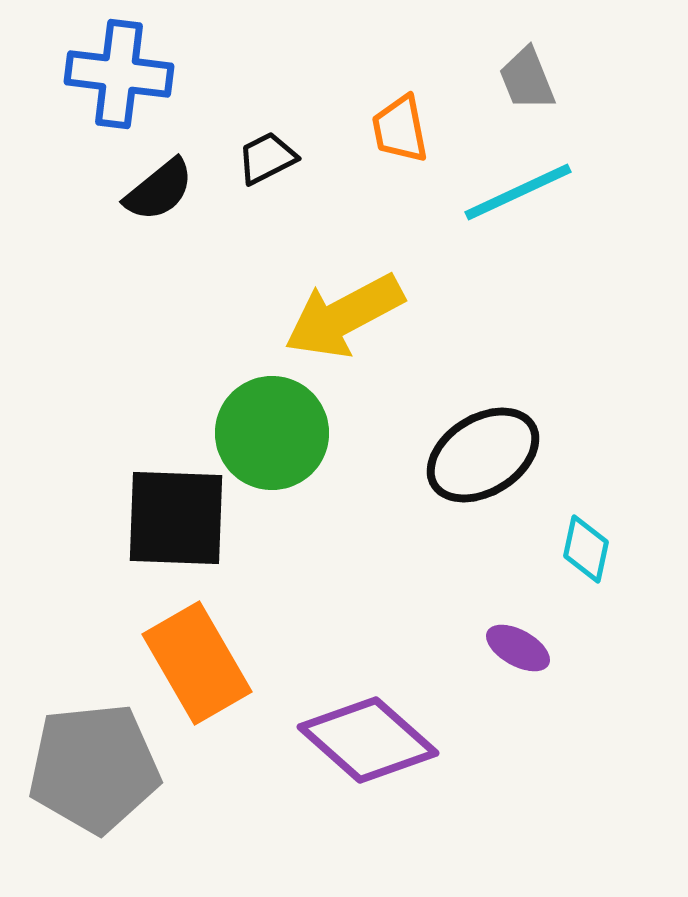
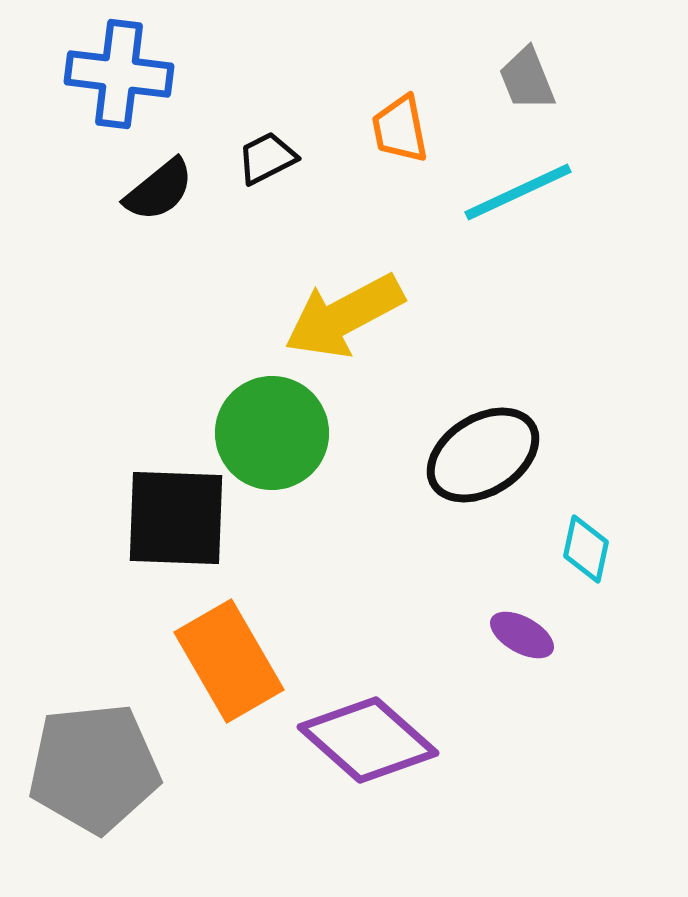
purple ellipse: moved 4 px right, 13 px up
orange rectangle: moved 32 px right, 2 px up
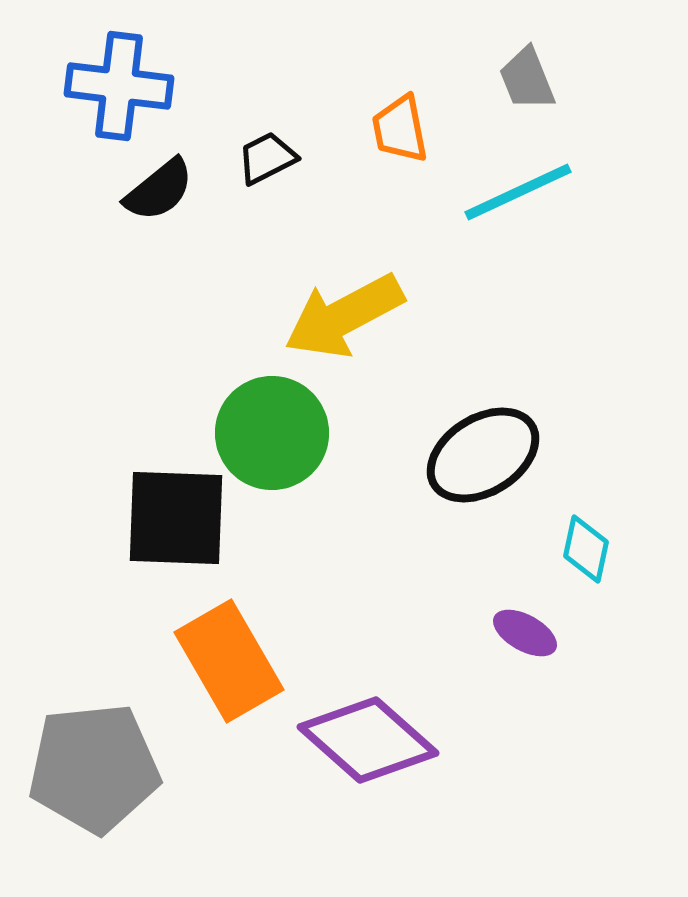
blue cross: moved 12 px down
purple ellipse: moved 3 px right, 2 px up
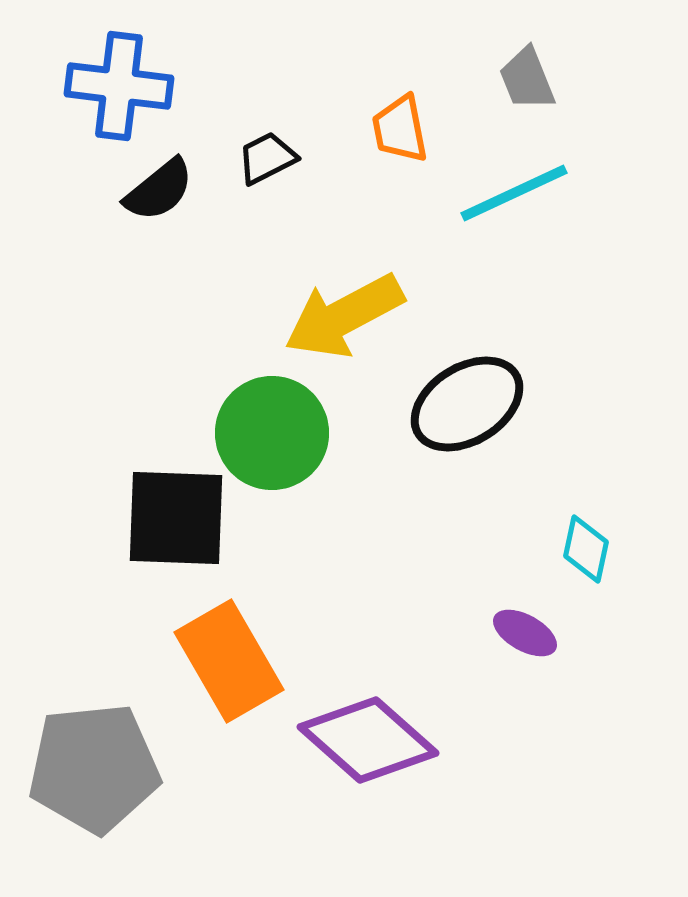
cyan line: moved 4 px left, 1 px down
black ellipse: moved 16 px left, 51 px up
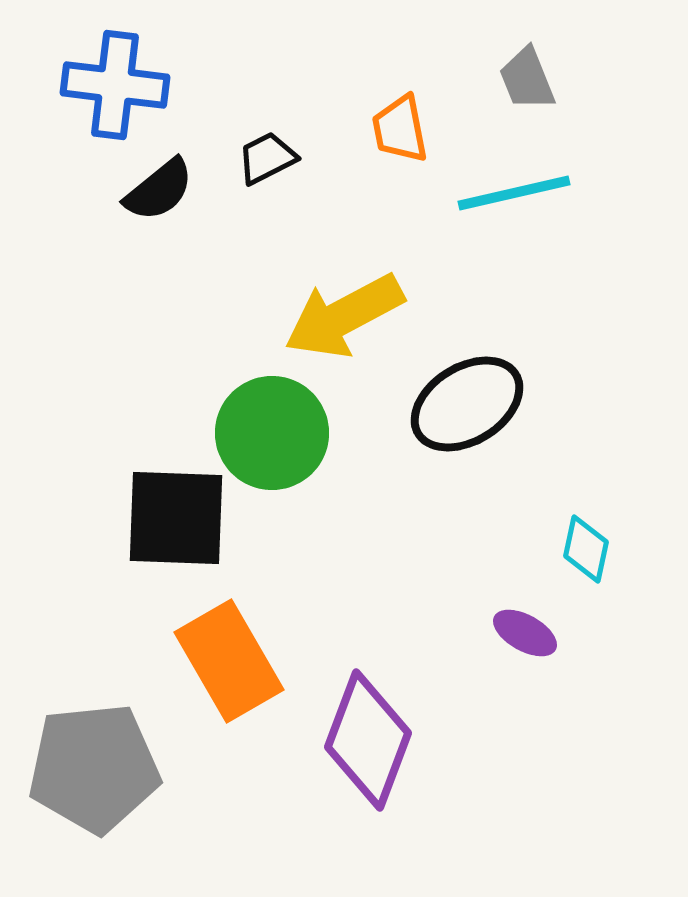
blue cross: moved 4 px left, 1 px up
cyan line: rotated 12 degrees clockwise
purple diamond: rotated 69 degrees clockwise
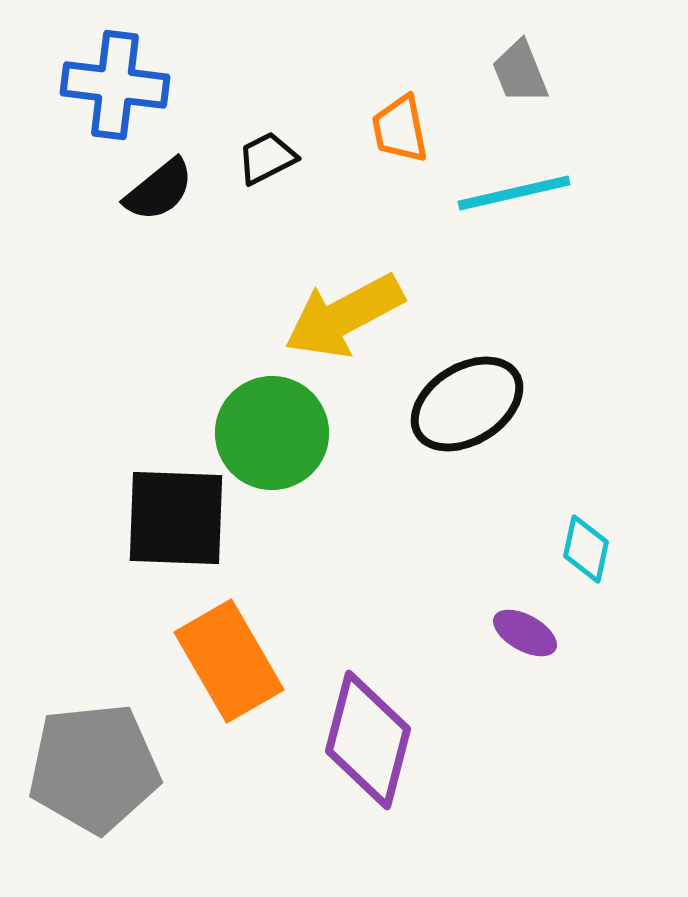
gray trapezoid: moved 7 px left, 7 px up
purple diamond: rotated 6 degrees counterclockwise
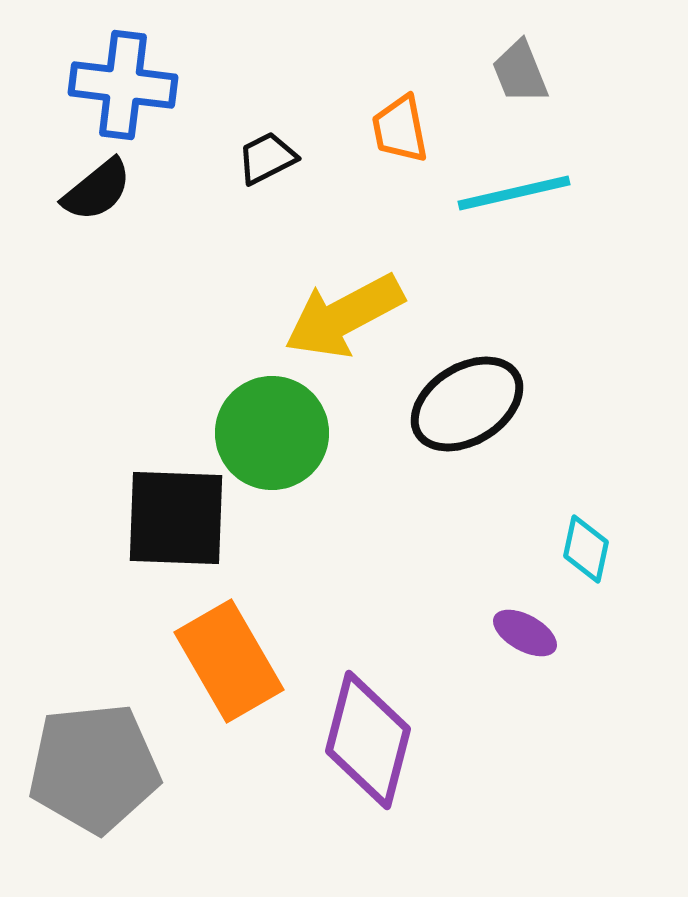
blue cross: moved 8 px right
black semicircle: moved 62 px left
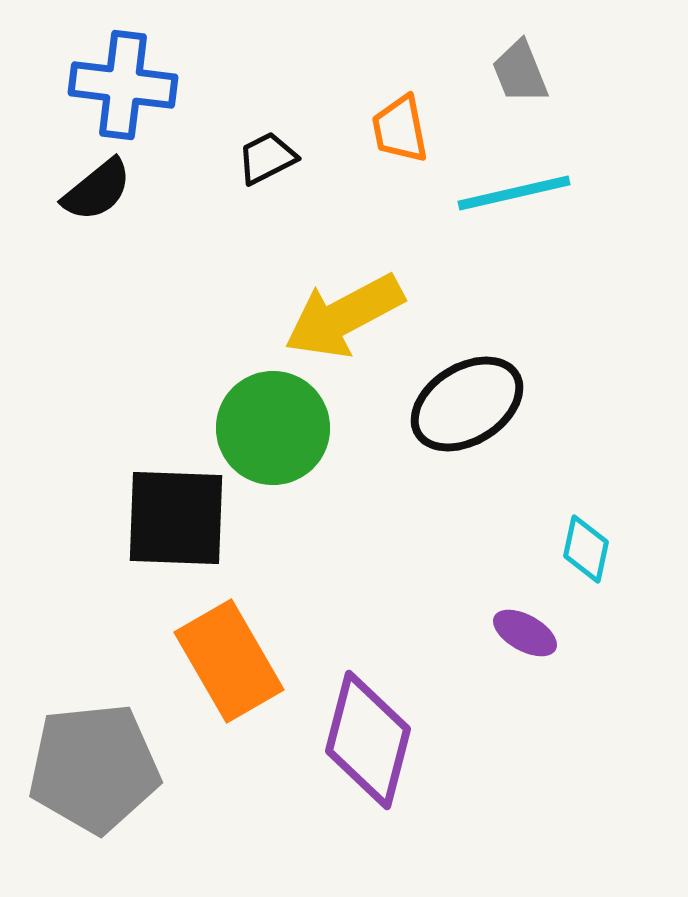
green circle: moved 1 px right, 5 px up
